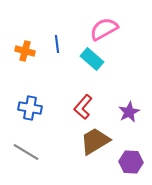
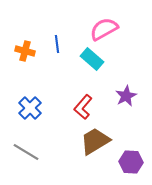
blue cross: rotated 35 degrees clockwise
purple star: moved 3 px left, 16 px up
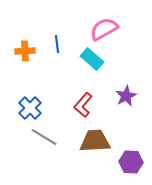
orange cross: rotated 18 degrees counterclockwise
red L-shape: moved 2 px up
brown trapezoid: rotated 28 degrees clockwise
gray line: moved 18 px right, 15 px up
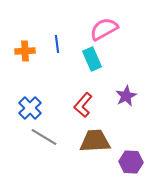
cyan rectangle: rotated 25 degrees clockwise
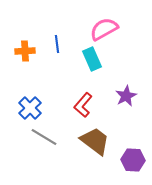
brown trapezoid: rotated 40 degrees clockwise
purple hexagon: moved 2 px right, 2 px up
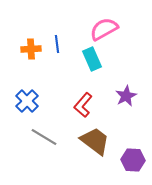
orange cross: moved 6 px right, 2 px up
blue cross: moved 3 px left, 7 px up
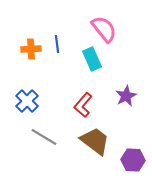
pink semicircle: rotated 80 degrees clockwise
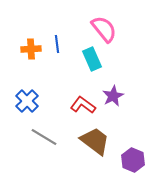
purple star: moved 13 px left
red L-shape: rotated 85 degrees clockwise
purple hexagon: rotated 20 degrees clockwise
